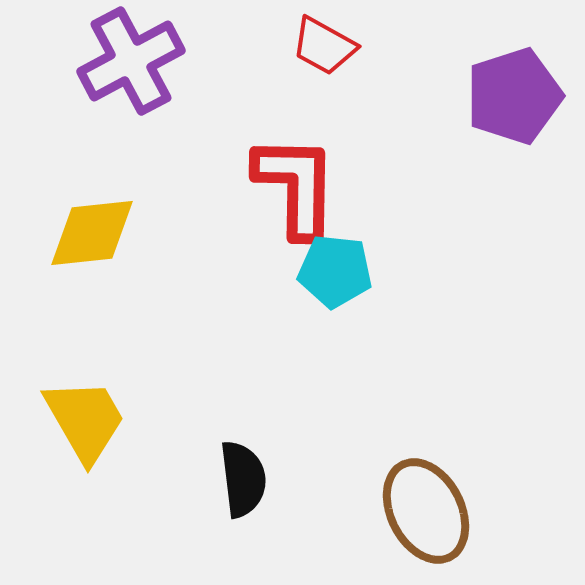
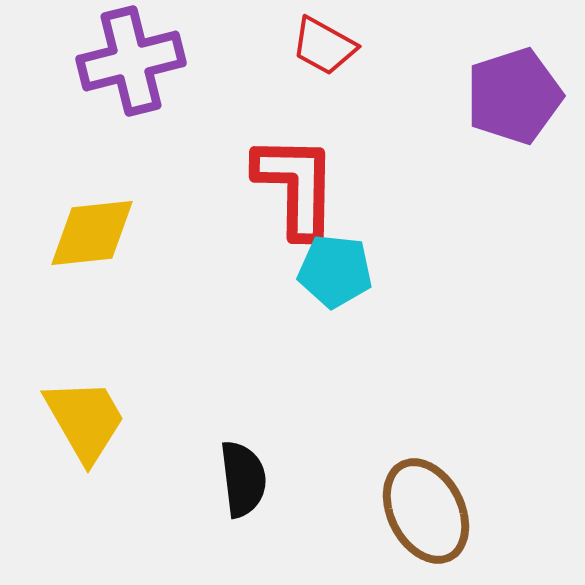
purple cross: rotated 14 degrees clockwise
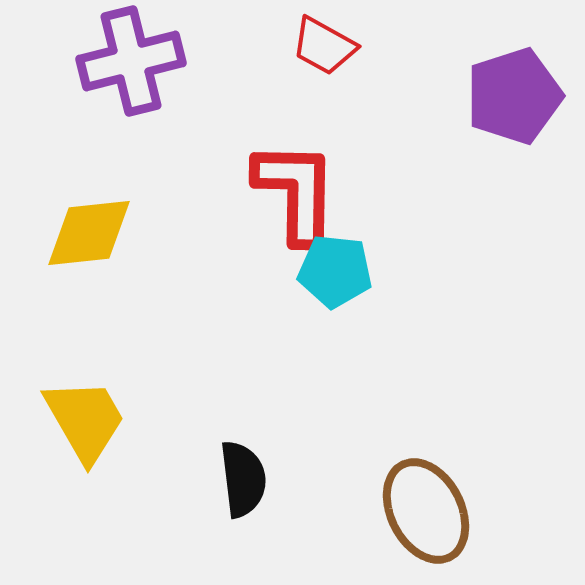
red L-shape: moved 6 px down
yellow diamond: moved 3 px left
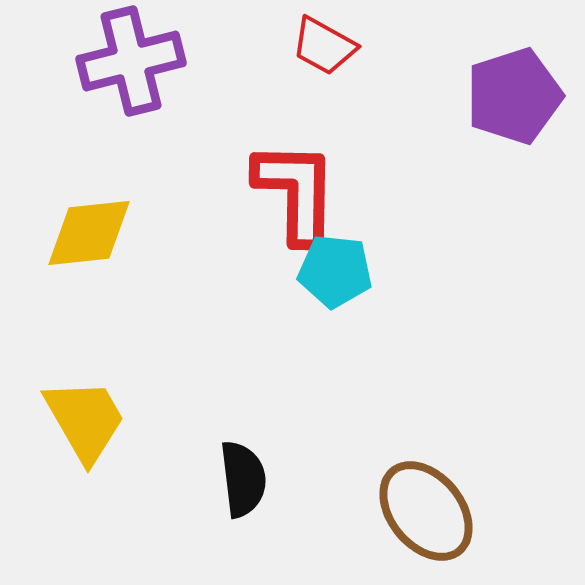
brown ellipse: rotated 12 degrees counterclockwise
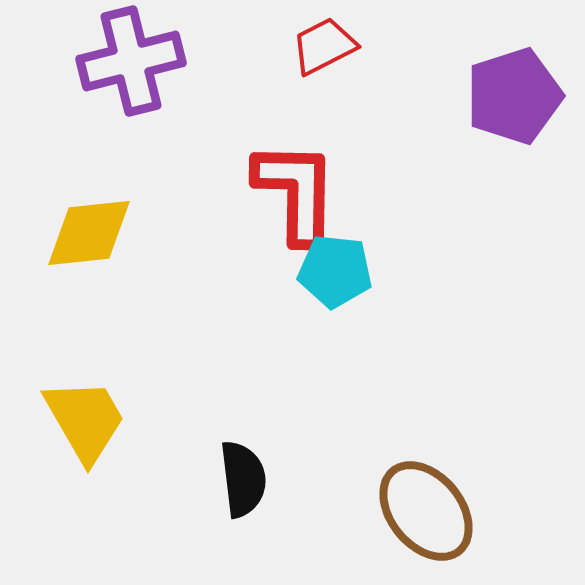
red trapezoid: rotated 124 degrees clockwise
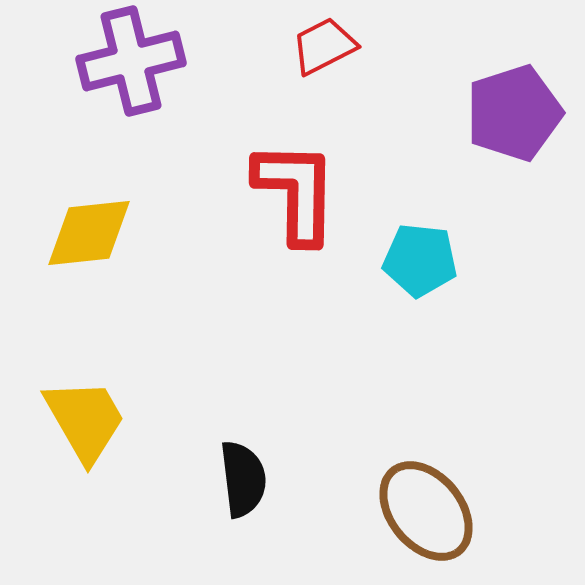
purple pentagon: moved 17 px down
cyan pentagon: moved 85 px right, 11 px up
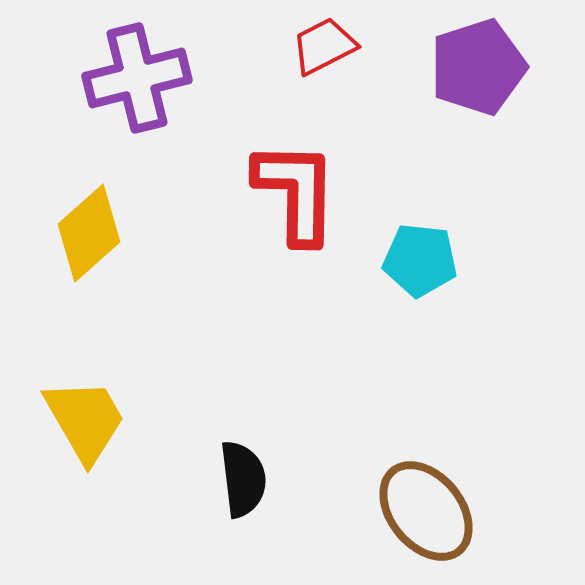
purple cross: moved 6 px right, 17 px down
purple pentagon: moved 36 px left, 46 px up
yellow diamond: rotated 36 degrees counterclockwise
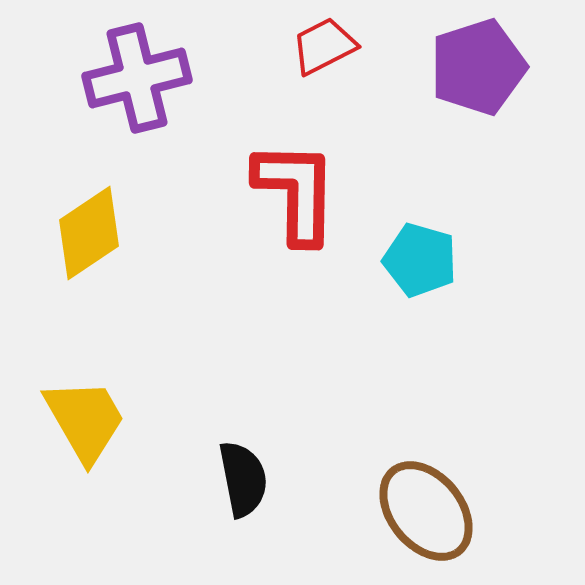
yellow diamond: rotated 8 degrees clockwise
cyan pentagon: rotated 10 degrees clockwise
black semicircle: rotated 4 degrees counterclockwise
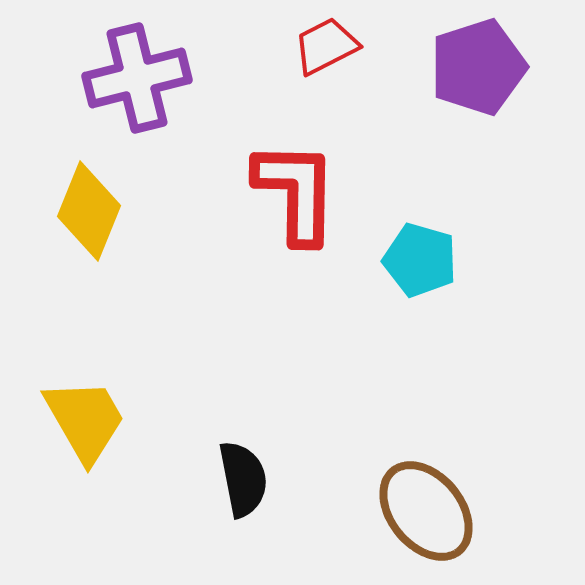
red trapezoid: moved 2 px right
yellow diamond: moved 22 px up; rotated 34 degrees counterclockwise
